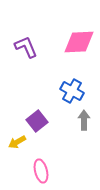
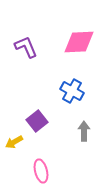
gray arrow: moved 11 px down
yellow arrow: moved 3 px left
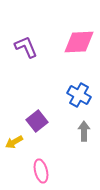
blue cross: moved 7 px right, 4 px down
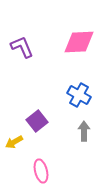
purple L-shape: moved 4 px left
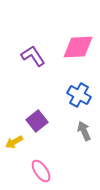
pink diamond: moved 1 px left, 5 px down
purple L-shape: moved 11 px right, 9 px down; rotated 10 degrees counterclockwise
gray arrow: rotated 24 degrees counterclockwise
pink ellipse: rotated 20 degrees counterclockwise
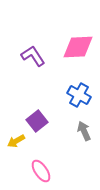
yellow arrow: moved 2 px right, 1 px up
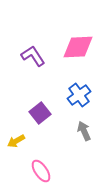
blue cross: rotated 25 degrees clockwise
purple square: moved 3 px right, 8 px up
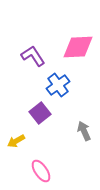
blue cross: moved 21 px left, 10 px up
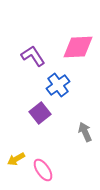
gray arrow: moved 1 px right, 1 px down
yellow arrow: moved 18 px down
pink ellipse: moved 2 px right, 1 px up
